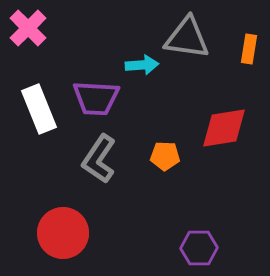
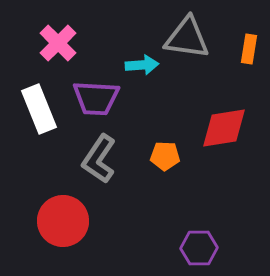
pink cross: moved 30 px right, 15 px down
red circle: moved 12 px up
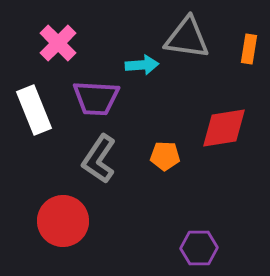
white rectangle: moved 5 px left, 1 px down
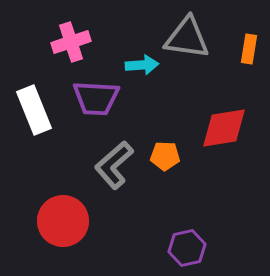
pink cross: moved 13 px right, 1 px up; rotated 27 degrees clockwise
gray L-shape: moved 15 px right, 6 px down; rotated 15 degrees clockwise
purple hexagon: moved 12 px left; rotated 12 degrees counterclockwise
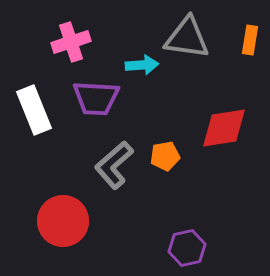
orange rectangle: moved 1 px right, 9 px up
orange pentagon: rotated 12 degrees counterclockwise
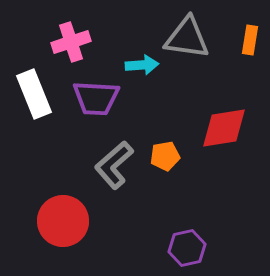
white rectangle: moved 16 px up
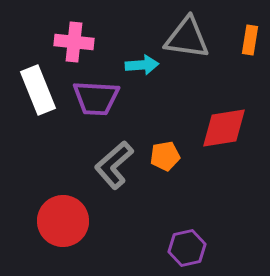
pink cross: moved 3 px right; rotated 24 degrees clockwise
white rectangle: moved 4 px right, 4 px up
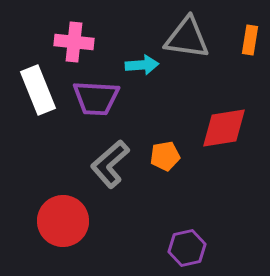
gray L-shape: moved 4 px left, 1 px up
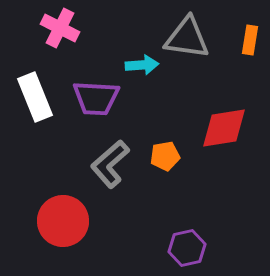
pink cross: moved 14 px left, 14 px up; rotated 21 degrees clockwise
white rectangle: moved 3 px left, 7 px down
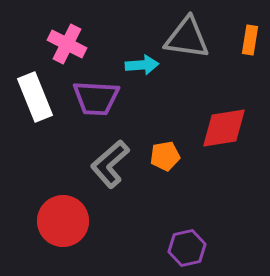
pink cross: moved 7 px right, 16 px down
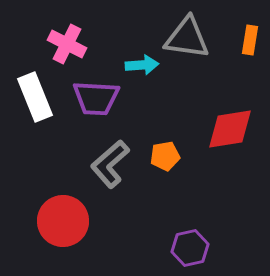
red diamond: moved 6 px right, 1 px down
purple hexagon: moved 3 px right
